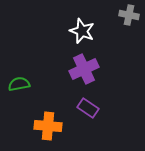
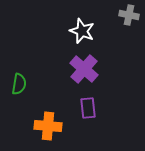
purple cross: rotated 24 degrees counterclockwise
green semicircle: rotated 110 degrees clockwise
purple rectangle: rotated 50 degrees clockwise
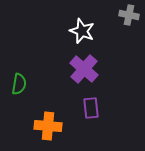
purple rectangle: moved 3 px right
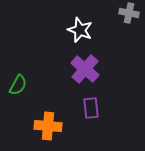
gray cross: moved 2 px up
white star: moved 2 px left, 1 px up
purple cross: moved 1 px right
green semicircle: moved 1 px left, 1 px down; rotated 20 degrees clockwise
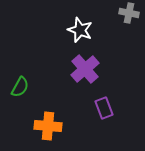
purple cross: rotated 8 degrees clockwise
green semicircle: moved 2 px right, 2 px down
purple rectangle: moved 13 px right; rotated 15 degrees counterclockwise
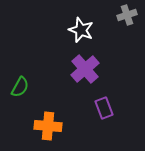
gray cross: moved 2 px left, 2 px down; rotated 30 degrees counterclockwise
white star: moved 1 px right
